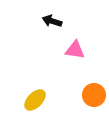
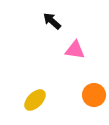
black arrow: rotated 24 degrees clockwise
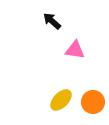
orange circle: moved 1 px left, 7 px down
yellow ellipse: moved 26 px right
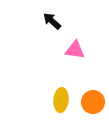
yellow ellipse: rotated 40 degrees counterclockwise
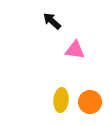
orange circle: moved 3 px left
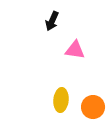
black arrow: rotated 108 degrees counterclockwise
orange circle: moved 3 px right, 5 px down
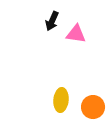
pink triangle: moved 1 px right, 16 px up
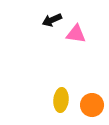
black arrow: moved 1 px up; rotated 42 degrees clockwise
orange circle: moved 1 px left, 2 px up
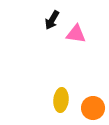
black arrow: rotated 36 degrees counterclockwise
orange circle: moved 1 px right, 3 px down
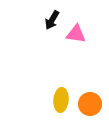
orange circle: moved 3 px left, 4 px up
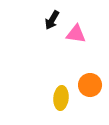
yellow ellipse: moved 2 px up
orange circle: moved 19 px up
